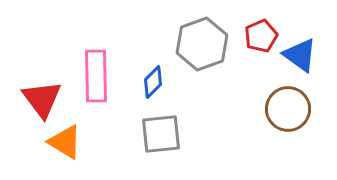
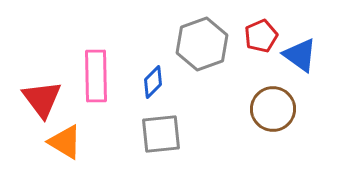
brown circle: moved 15 px left
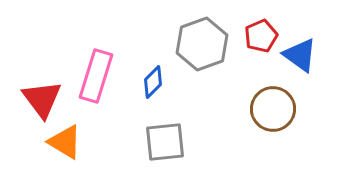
pink rectangle: rotated 18 degrees clockwise
gray square: moved 4 px right, 8 px down
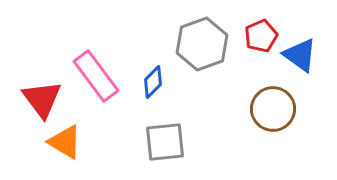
pink rectangle: rotated 54 degrees counterclockwise
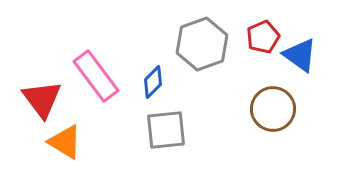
red pentagon: moved 2 px right, 1 px down
gray square: moved 1 px right, 12 px up
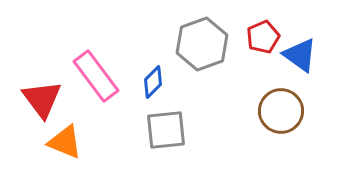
brown circle: moved 8 px right, 2 px down
orange triangle: rotated 9 degrees counterclockwise
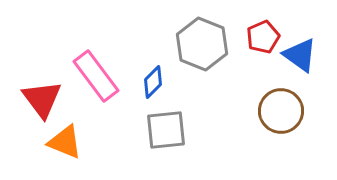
gray hexagon: rotated 18 degrees counterclockwise
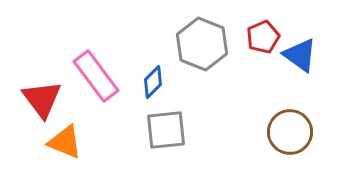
brown circle: moved 9 px right, 21 px down
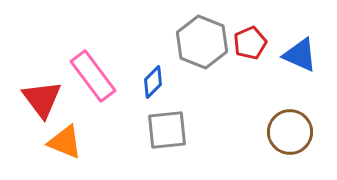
red pentagon: moved 13 px left, 6 px down
gray hexagon: moved 2 px up
blue triangle: rotated 12 degrees counterclockwise
pink rectangle: moved 3 px left
gray square: moved 1 px right
